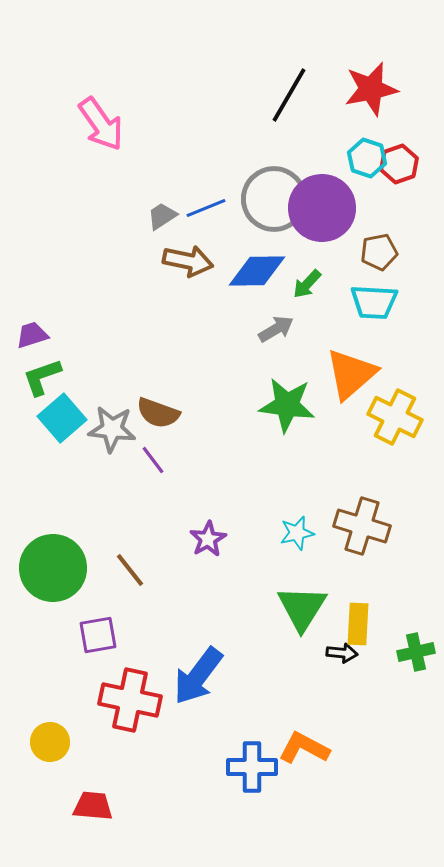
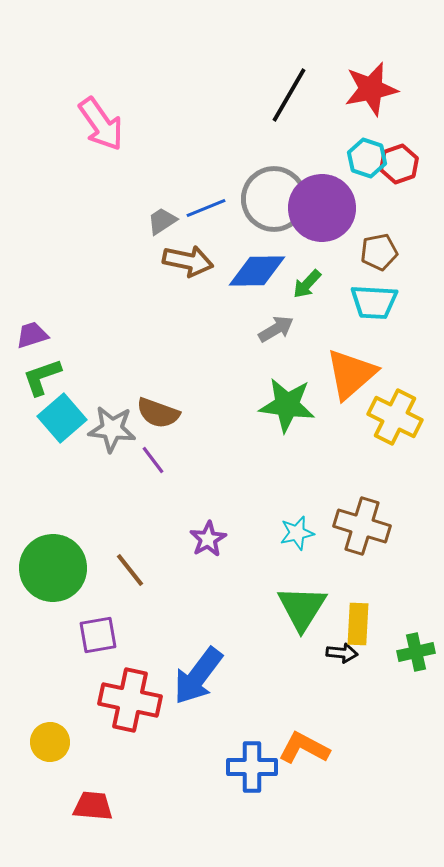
gray trapezoid: moved 5 px down
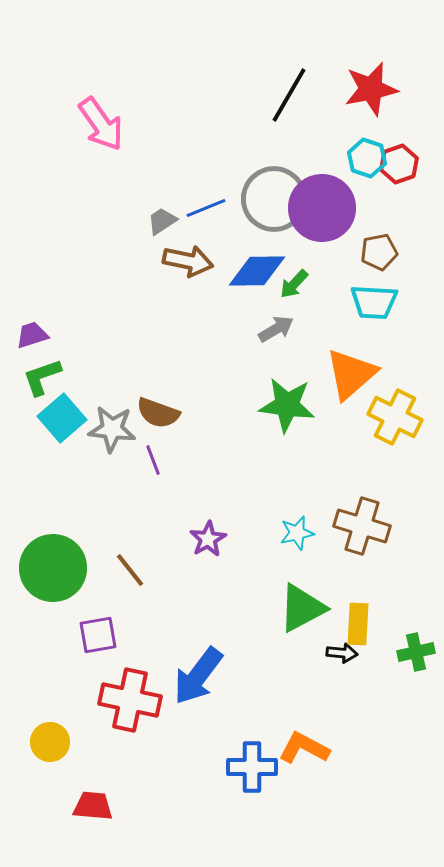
green arrow: moved 13 px left
purple line: rotated 16 degrees clockwise
green triangle: rotated 30 degrees clockwise
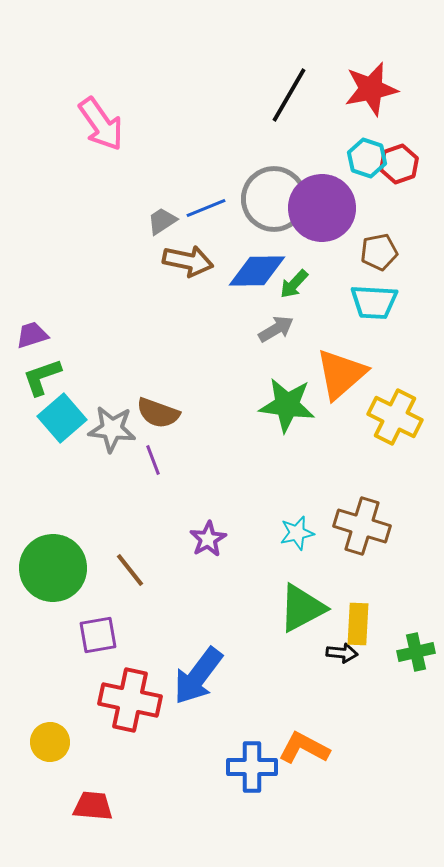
orange triangle: moved 10 px left
